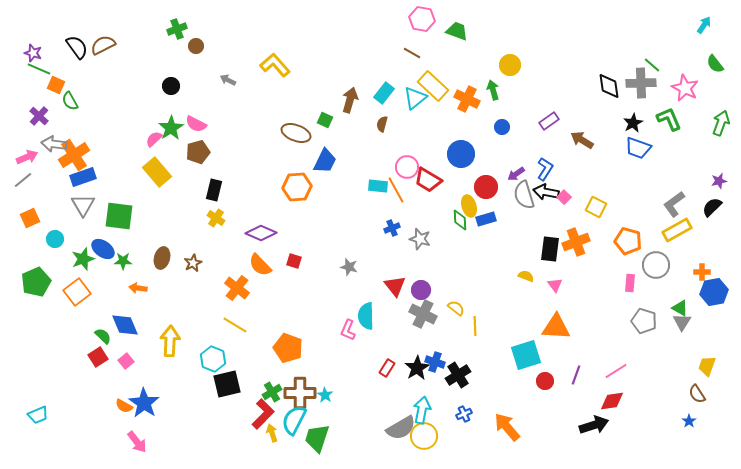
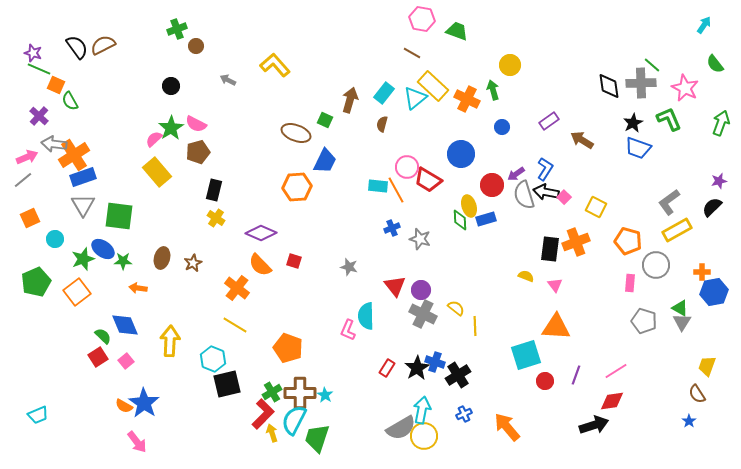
red circle at (486, 187): moved 6 px right, 2 px up
gray L-shape at (674, 204): moved 5 px left, 2 px up
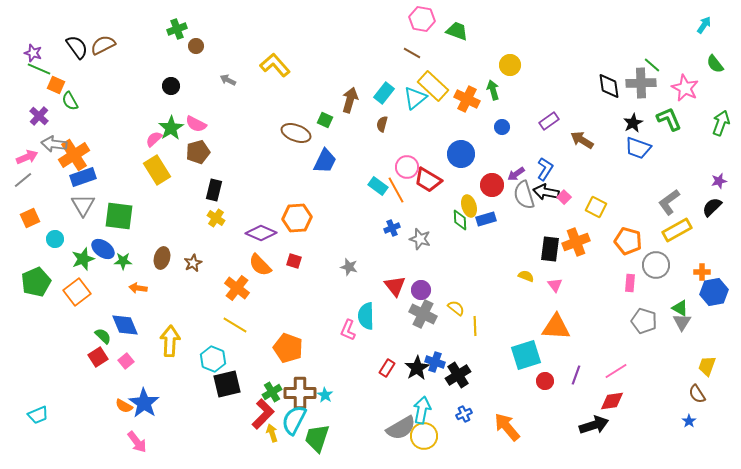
yellow rectangle at (157, 172): moved 2 px up; rotated 8 degrees clockwise
cyan rectangle at (378, 186): rotated 30 degrees clockwise
orange hexagon at (297, 187): moved 31 px down
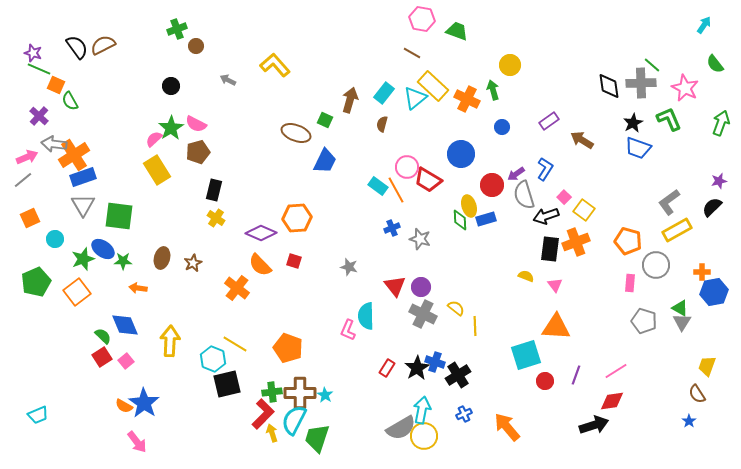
black arrow at (546, 192): moved 24 px down; rotated 30 degrees counterclockwise
yellow square at (596, 207): moved 12 px left, 3 px down; rotated 10 degrees clockwise
purple circle at (421, 290): moved 3 px up
yellow line at (235, 325): moved 19 px down
red square at (98, 357): moved 4 px right
green cross at (272, 392): rotated 24 degrees clockwise
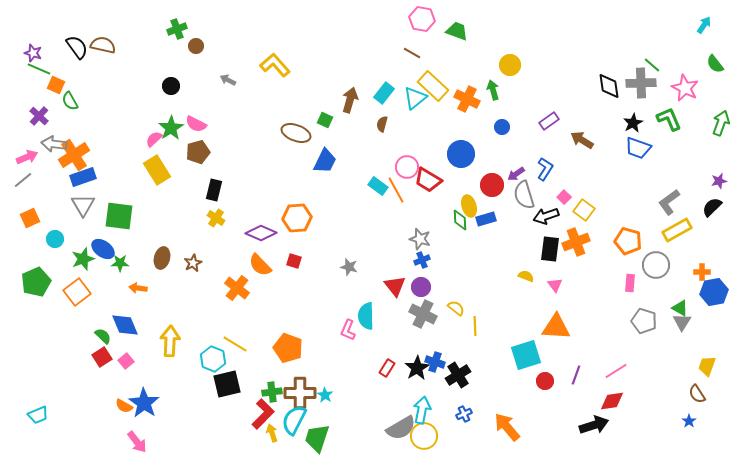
brown semicircle at (103, 45): rotated 40 degrees clockwise
blue cross at (392, 228): moved 30 px right, 32 px down
green star at (123, 261): moved 3 px left, 2 px down
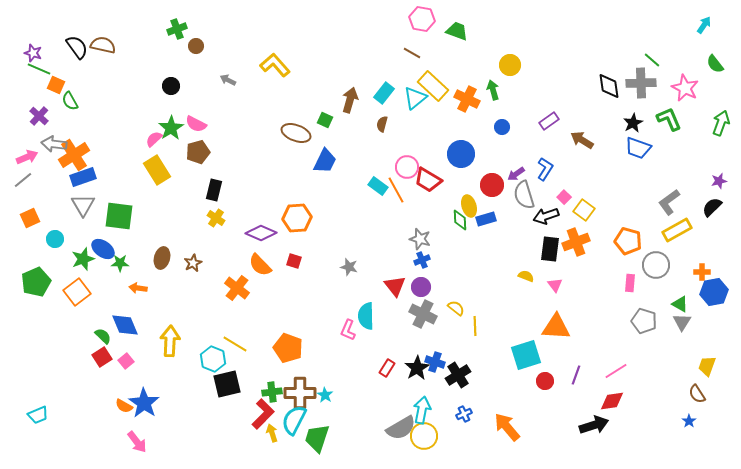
green line at (652, 65): moved 5 px up
green triangle at (680, 308): moved 4 px up
